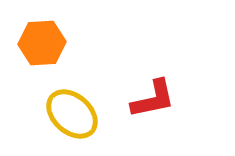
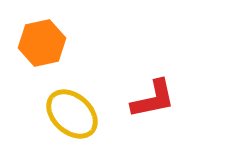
orange hexagon: rotated 9 degrees counterclockwise
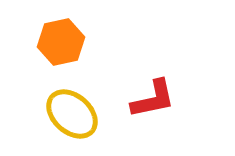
orange hexagon: moved 19 px right, 1 px up
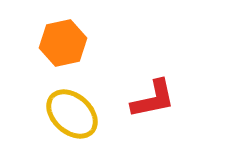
orange hexagon: moved 2 px right, 1 px down
